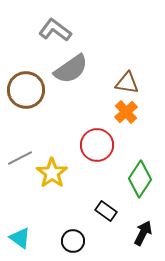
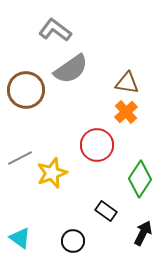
yellow star: rotated 16 degrees clockwise
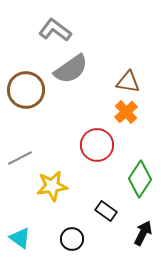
brown triangle: moved 1 px right, 1 px up
yellow star: moved 13 px down; rotated 12 degrees clockwise
black circle: moved 1 px left, 2 px up
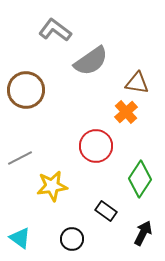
gray semicircle: moved 20 px right, 8 px up
brown triangle: moved 9 px right, 1 px down
red circle: moved 1 px left, 1 px down
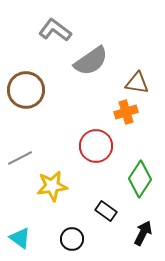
orange cross: rotated 25 degrees clockwise
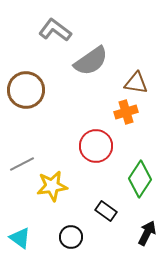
brown triangle: moved 1 px left
gray line: moved 2 px right, 6 px down
black arrow: moved 4 px right
black circle: moved 1 px left, 2 px up
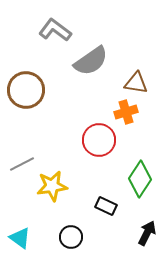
red circle: moved 3 px right, 6 px up
black rectangle: moved 5 px up; rotated 10 degrees counterclockwise
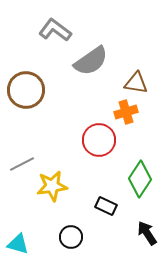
black arrow: rotated 60 degrees counterclockwise
cyan triangle: moved 2 px left, 6 px down; rotated 20 degrees counterclockwise
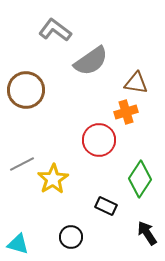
yellow star: moved 1 px right, 7 px up; rotated 24 degrees counterclockwise
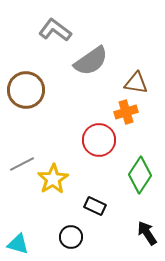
green diamond: moved 4 px up
black rectangle: moved 11 px left
